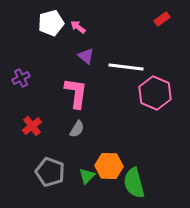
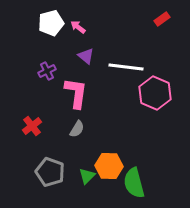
purple cross: moved 26 px right, 7 px up
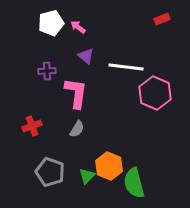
red rectangle: rotated 14 degrees clockwise
purple cross: rotated 24 degrees clockwise
red cross: rotated 18 degrees clockwise
orange hexagon: rotated 20 degrees clockwise
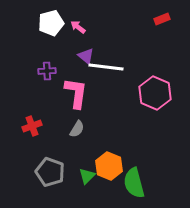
white line: moved 20 px left
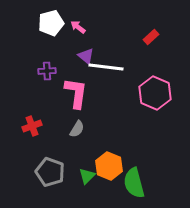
red rectangle: moved 11 px left, 18 px down; rotated 21 degrees counterclockwise
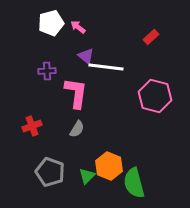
pink hexagon: moved 3 px down; rotated 8 degrees counterclockwise
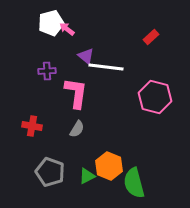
pink arrow: moved 11 px left, 2 px down
pink hexagon: moved 1 px down
red cross: rotated 30 degrees clockwise
green triangle: rotated 18 degrees clockwise
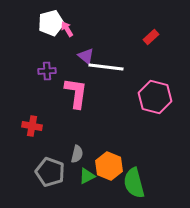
pink arrow: rotated 21 degrees clockwise
gray semicircle: moved 25 px down; rotated 18 degrees counterclockwise
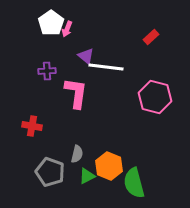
white pentagon: rotated 20 degrees counterclockwise
pink arrow: rotated 126 degrees counterclockwise
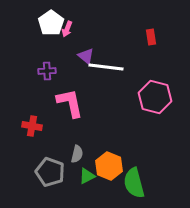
red rectangle: rotated 56 degrees counterclockwise
pink L-shape: moved 6 px left, 10 px down; rotated 20 degrees counterclockwise
